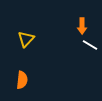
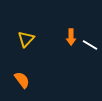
orange arrow: moved 11 px left, 11 px down
orange semicircle: rotated 42 degrees counterclockwise
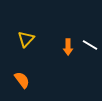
orange arrow: moved 3 px left, 10 px down
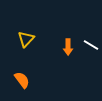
white line: moved 1 px right
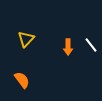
white line: rotated 21 degrees clockwise
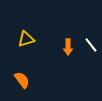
yellow triangle: rotated 30 degrees clockwise
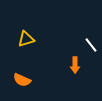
orange arrow: moved 7 px right, 18 px down
orange semicircle: rotated 150 degrees clockwise
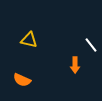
yellow triangle: moved 3 px right, 1 px down; rotated 30 degrees clockwise
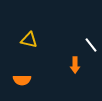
orange semicircle: rotated 24 degrees counterclockwise
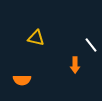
yellow triangle: moved 7 px right, 2 px up
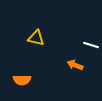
white line: rotated 35 degrees counterclockwise
orange arrow: rotated 112 degrees clockwise
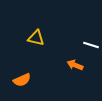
orange semicircle: rotated 24 degrees counterclockwise
